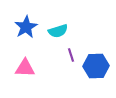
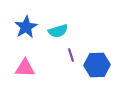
blue hexagon: moved 1 px right, 1 px up
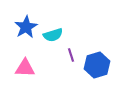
cyan semicircle: moved 5 px left, 4 px down
blue hexagon: rotated 15 degrees counterclockwise
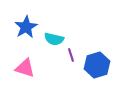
cyan semicircle: moved 1 px right, 4 px down; rotated 30 degrees clockwise
pink triangle: rotated 15 degrees clockwise
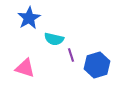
blue star: moved 3 px right, 9 px up
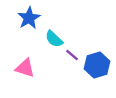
cyan semicircle: rotated 30 degrees clockwise
purple line: moved 1 px right; rotated 32 degrees counterclockwise
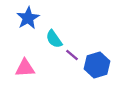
blue star: moved 1 px left
cyan semicircle: rotated 12 degrees clockwise
pink triangle: rotated 20 degrees counterclockwise
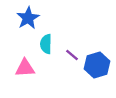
cyan semicircle: moved 8 px left, 5 px down; rotated 36 degrees clockwise
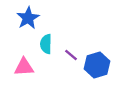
purple line: moved 1 px left
pink triangle: moved 1 px left, 1 px up
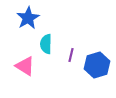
purple line: rotated 64 degrees clockwise
pink triangle: moved 1 px right, 1 px up; rotated 35 degrees clockwise
